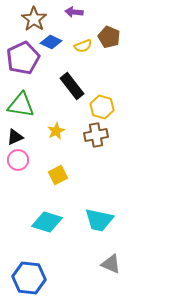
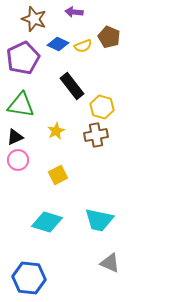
brown star: rotated 15 degrees counterclockwise
blue diamond: moved 7 px right, 2 px down
gray triangle: moved 1 px left, 1 px up
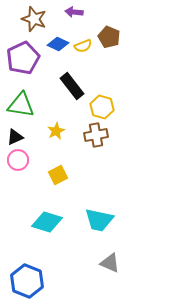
blue hexagon: moved 2 px left, 3 px down; rotated 16 degrees clockwise
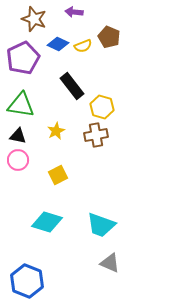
black triangle: moved 3 px right, 1 px up; rotated 36 degrees clockwise
cyan trapezoid: moved 2 px right, 5 px down; rotated 8 degrees clockwise
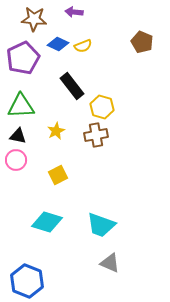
brown star: rotated 15 degrees counterclockwise
brown pentagon: moved 33 px right, 5 px down
green triangle: moved 1 px down; rotated 12 degrees counterclockwise
pink circle: moved 2 px left
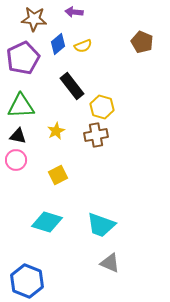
blue diamond: rotated 65 degrees counterclockwise
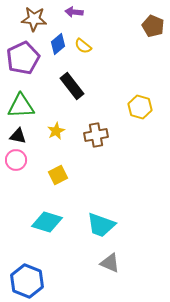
brown pentagon: moved 11 px right, 16 px up
yellow semicircle: rotated 60 degrees clockwise
yellow hexagon: moved 38 px right
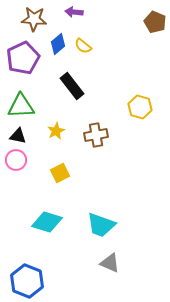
brown pentagon: moved 2 px right, 4 px up
yellow square: moved 2 px right, 2 px up
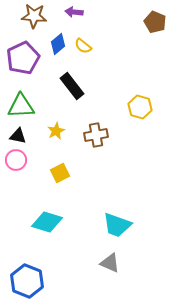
brown star: moved 3 px up
cyan trapezoid: moved 16 px right
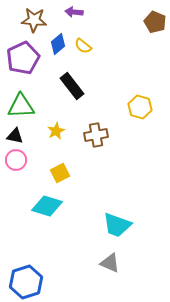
brown star: moved 4 px down
black triangle: moved 3 px left
cyan diamond: moved 16 px up
blue hexagon: moved 1 px left, 1 px down; rotated 20 degrees clockwise
